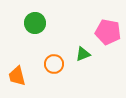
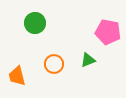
green triangle: moved 5 px right, 6 px down
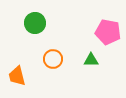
green triangle: moved 3 px right; rotated 21 degrees clockwise
orange circle: moved 1 px left, 5 px up
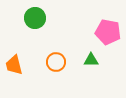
green circle: moved 5 px up
orange circle: moved 3 px right, 3 px down
orange trapezoid: moved 3 px left, 11 px up
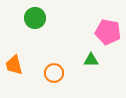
orange circle: moved 2 px left, 11 px down
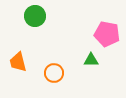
green circle: moved 2 px up
pink pentagon: moved 1 px left, 2 px down
orange trapezoid: moved 4 px right, 3 px up
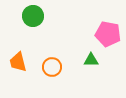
green circle: moved 2 px left
pink pentagon: moved 1 px right
orange circle: moved 2 px left, 6 px up
